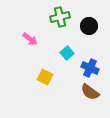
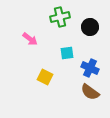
black circle: moved 1 px right, 1 px down
cyan square: rotated 32 degrees clockwise
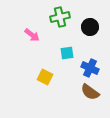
pink arrow: moved 2 px right, 4 px up
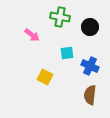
green cross: rotated 24 degrees clockwise
blue cross: moved 2 px up
brown semicircle: moved 3 px down; rotated 60 degrees clockwise
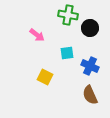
green cross: moved 8 px right, 2 px up
black circle: moved 1 px down
pink arrow: moved 5 px right
brown semicircle: rotated 30 degrees counterclockwise
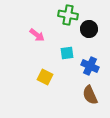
black circle: moved 1 px left, 1 px down
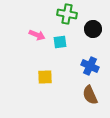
green cross: moved 1 px left, 1 px up
black circle: moved 4 px right
pink arrow: rotated 14 degrees counterclockwise
cyan square: moved 7 px left, 11 px up
yellow square: rotated 28 degrees counterclockwise
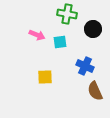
blue cross: moved 5 px left
brown semicircle: moved 5 px right, 4 px up
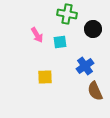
pink arrow: rotated 35 degrees clockwise
blue cross: rotated 30 degrees clockwise
